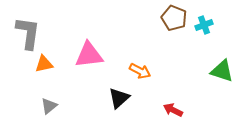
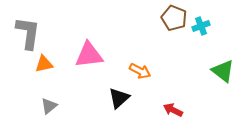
cyan cross: moved 3 px left, 1 px down
green triangle: moved 1 px right; rotated 20 degrees clockwise
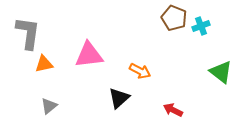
green triangle: moved 2 px left, 1 px down
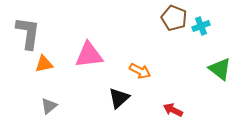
green triangle: moved 1 px left, 3 px up
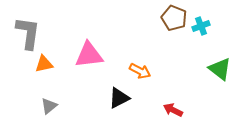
black triangle: rotated 15 degrees clockwise
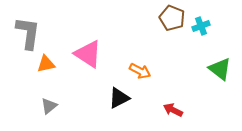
brown pentagon: moved 2 px left
pink triangle: moved 1 px left, 1 px up; rotated 40 degrees clockwise
orange triangle: moved 2 px right
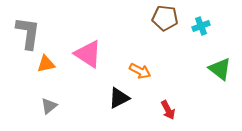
brown pentagon: moved 7 px left; rotated 15 degrees counterclockwise
red arrow: moved 5 px left; rotated 144 degrees counterclockwise
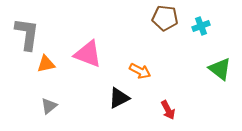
gray L-shape: moved 1 px left, 1 px down
pink triangle: rotated 12 degrees counterclockwise
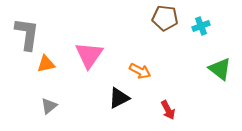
pink triangle: moved 1 px right, 1 px down; rotated 44 degrees clockwise
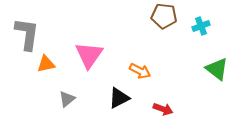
brown pentagon: moved 1 px left, 2 px up
green triangle: moved 3 px left
gray triangle: moved 18 px right, 7 px up
red arrow: moved 5 px left, 1 px up; rotated 42 degrees counterclockwise
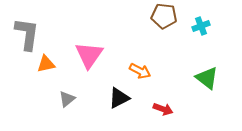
green triangle: moved 10 px left, 9 px down
